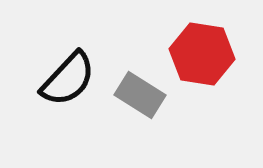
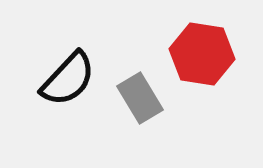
gray rectangle: moved 3 px down; rotated 27 degrees clockwise
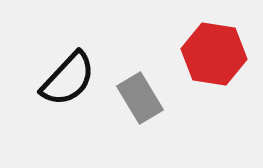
red hexagon: moved 12 px right
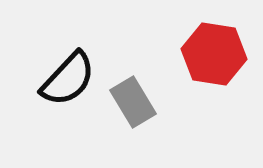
gray rectangle: moved 7 px left, 4 px down
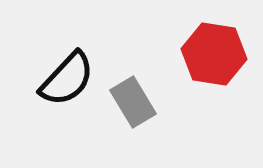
black semicircle: moved 1 px left
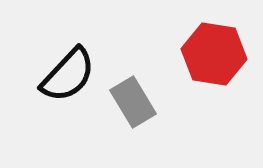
black semicircle: moved 1 px right, 4 px up
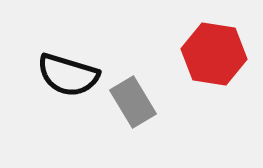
black semicircle: rotated 64 degrees clockwise
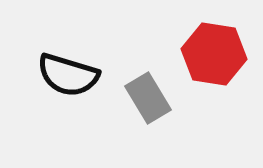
gray rectangle: moved 15 px right, 4 px up
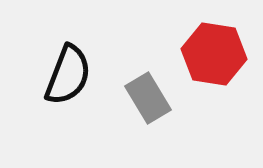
black semicircle: rotated 86 degrees counterclockwise
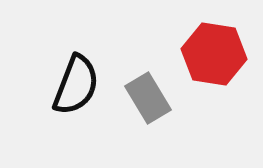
black semicircle: moved 8 px right, 10 px down
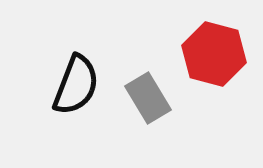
red hexagon: rotated 6 degrees clockwise
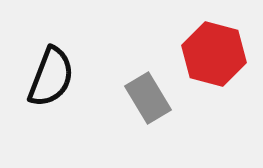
black semicircle: moved 25 px left, 8 px up
